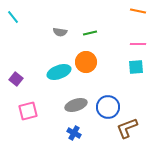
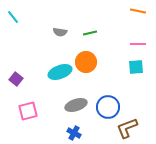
cyan ellipse: moved 1 px right
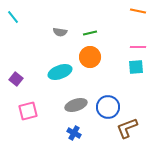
pink line: moved 3 px down
orange circle: moved 4 px right, 5 px up
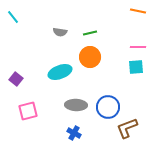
gray ellipse: rotated 20 degrees clockwise
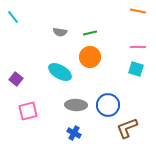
cyan square: moved 2 px down; rotated 21 degrees clockwise
cyan ellipse: rotated 50 degrees clockwise
blue circle: moved 2 px up
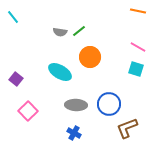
green line: moved 11 px left, 2 px up; rotated 24 degrees counterclockwise
pink line: rotated 28 degrees clockwise
blue circle: moved 1 px right, 1 px up
pink square: rotated 30 degrees counterclockwise
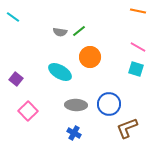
cyan line: rotated 16 degrees counterclockwise
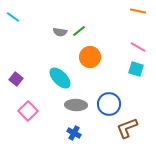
cyan ellipse: moved 6 px down; rotated 15 degrees clockwise
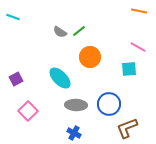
orange line: moved 1 px right
cyan line: rotated 16 degrees counterclockwise
gray semicircle: rotated 24 degrees clockwise
cyan square: moved 7 px left; rotated 21 degrees counterclockwise
purple square: rotated 24 degrees clockwise
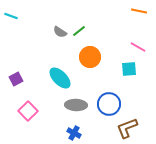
cyan line: moved 2 px left, 1 px up
